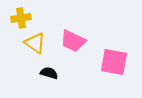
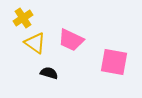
yellow cross: moved 2 px right; rotated 24 degrees counterclockwise
pink trapezoid: moved 2 px left, 1 px up
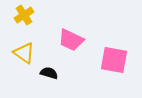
yellow cross: moved 1 px right, 3 px up
yellow triangle: moved 11 px left, 10 px down
pink square: moved 2 px up
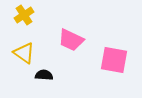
black semicircle: moved 5 px left, 2 px down; rotated 12 degrees counterclockwise
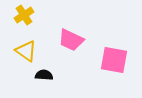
yellow triangle: moved 2 px right, 2 px up
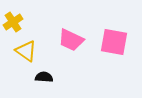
yellow cross: moved 11 px left, 7 px down
pink square: moved 18 px up
black semicircle: moved 2 px down
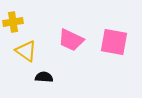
yellow cross: rotated 24 degrees clockwise
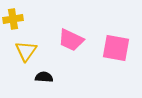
yellow cross: moved 3 px up
pink square: moved 2 px right, 6 px down
yellow triangle: rotated 30 degrees clockwise
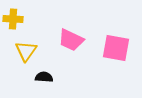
yellow cross: rotated 12 degrees clockwise
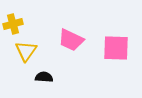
yellow cross: moved 5 px down; rotated 18 degrees counterclockwise
pink square: rotated 8 degrees counterclockwise
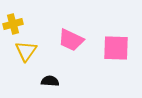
black semicircle: moved 6 px right, 4 px down
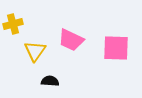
yellow triangle: moved 9 px right
